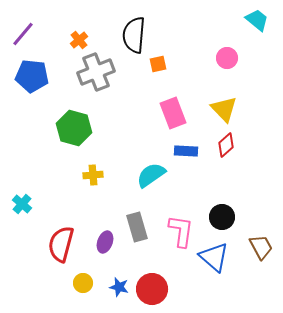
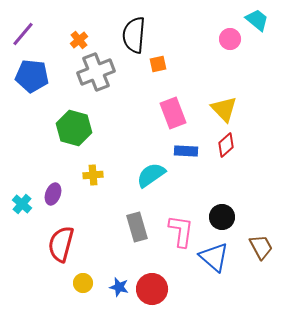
pink circle: moved 3 px right, 19 px up
purple ellipse: moved 52 px left, 48 px up
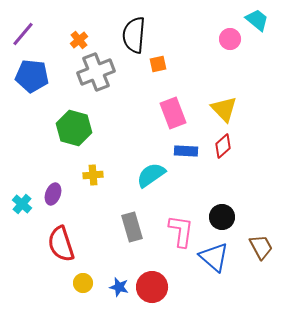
red diamond: moved 3 px left, 1 px down
gray rectangle: moved 5 px left
red semicircle: rotated 33 degrees counterclockwise
red circle: moved 2 px up
